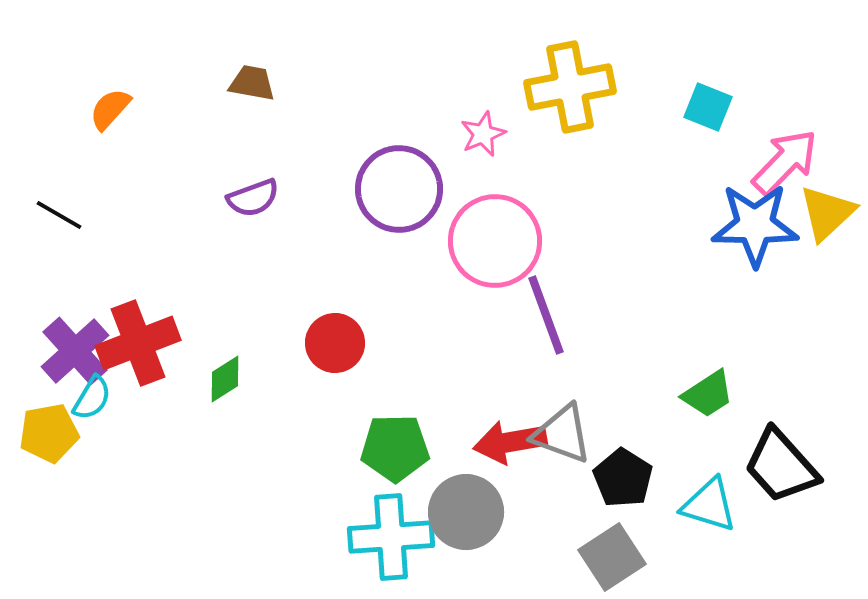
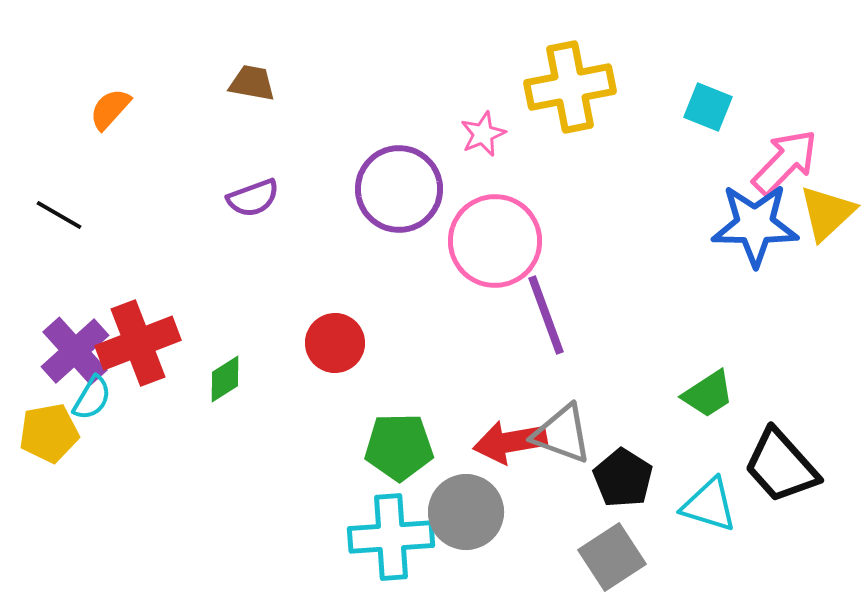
green pentagon: moved 4 px right, 1 px up
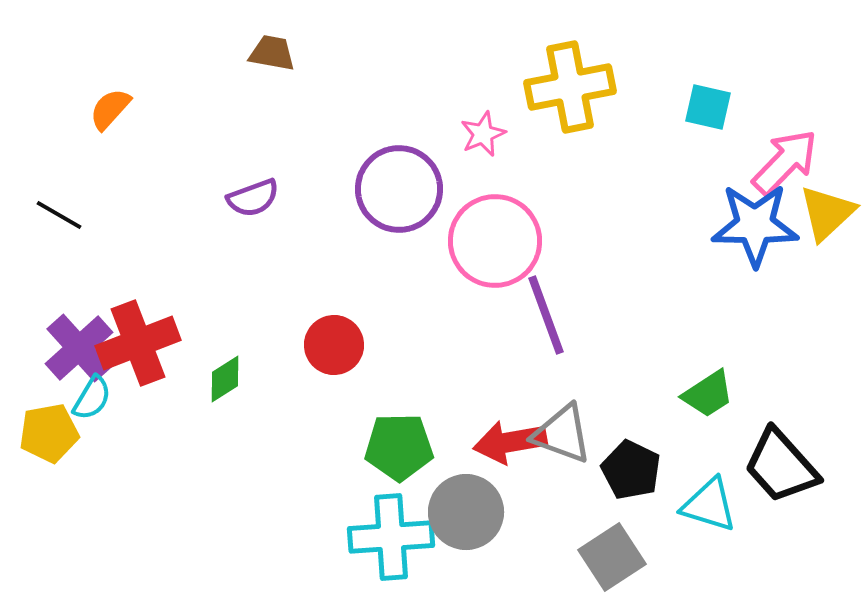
brown trapezoid: moved 20 px right, 30 px up
cyan square: rotated 9 degrees counterclockwise
red circle: moved 1 px left, 2 px down
purple cross: moved 4 px right, 3 px up
black pentagon: moved 8 px right, 8 px up; rotated 6 degrees counterclockwise
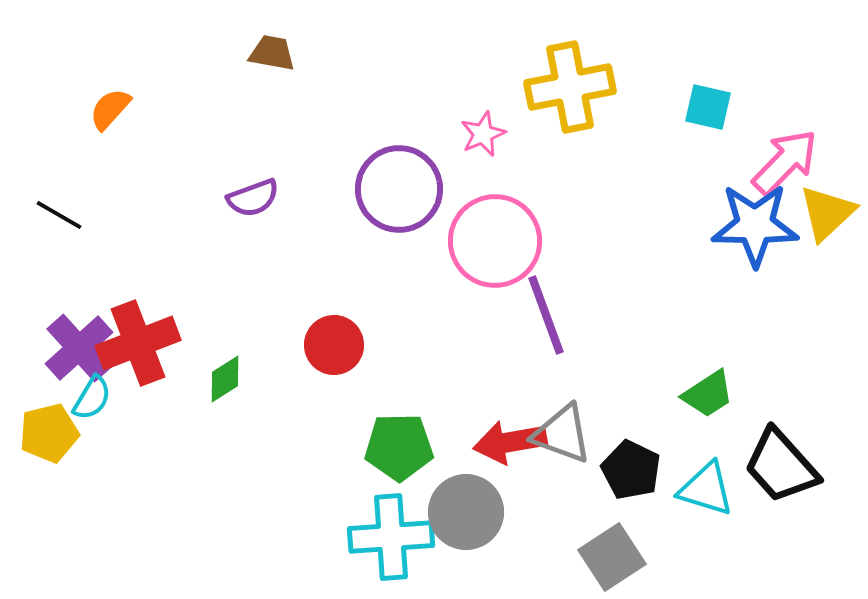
yellow pentagon: rotated 4 degrees counterclockwise
cyan triangle: moved 3 px left, 16 px up
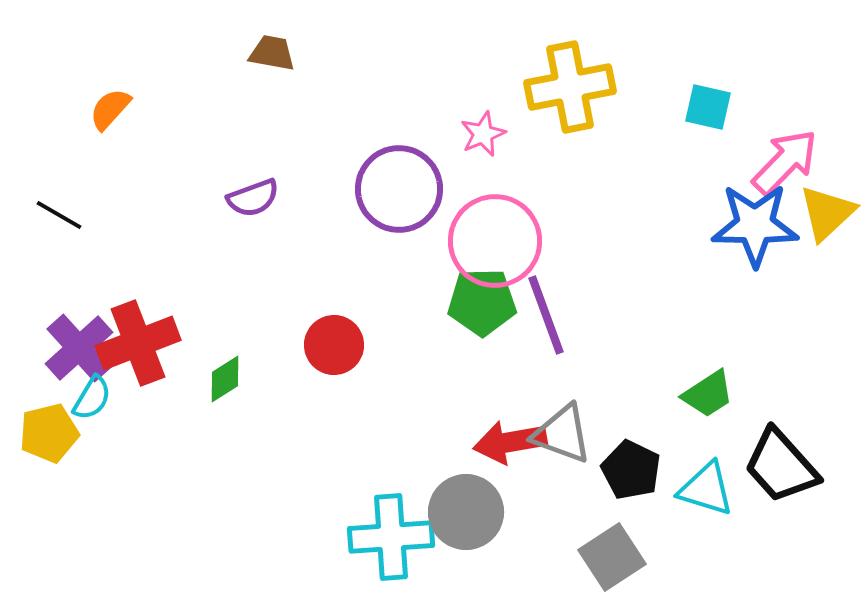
green pentagon: moved 83 px right, 145 px up
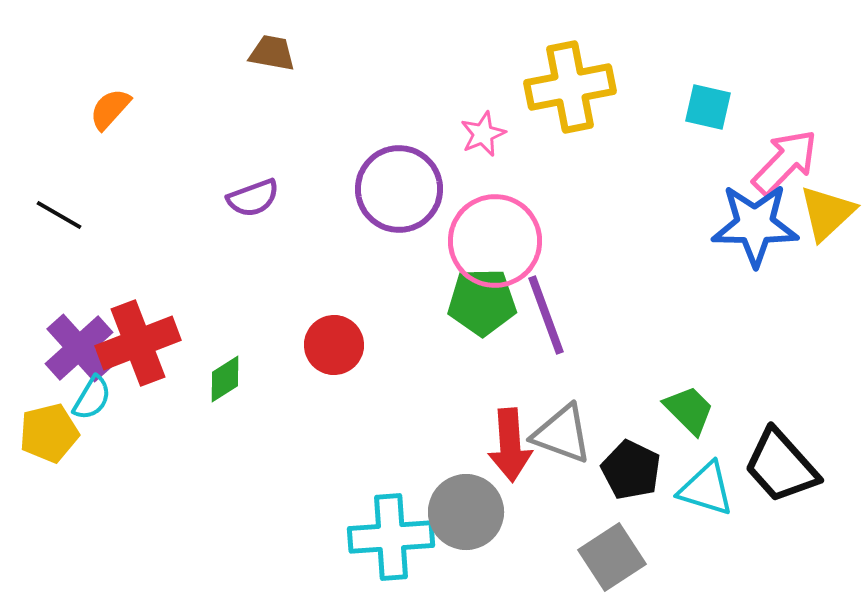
green trapezoid: moved 19 px left, 16 px down; rotated 102 degrees counterclockwise
red arrow: moved 3 px down; rotated 84 degrees counterclockwise
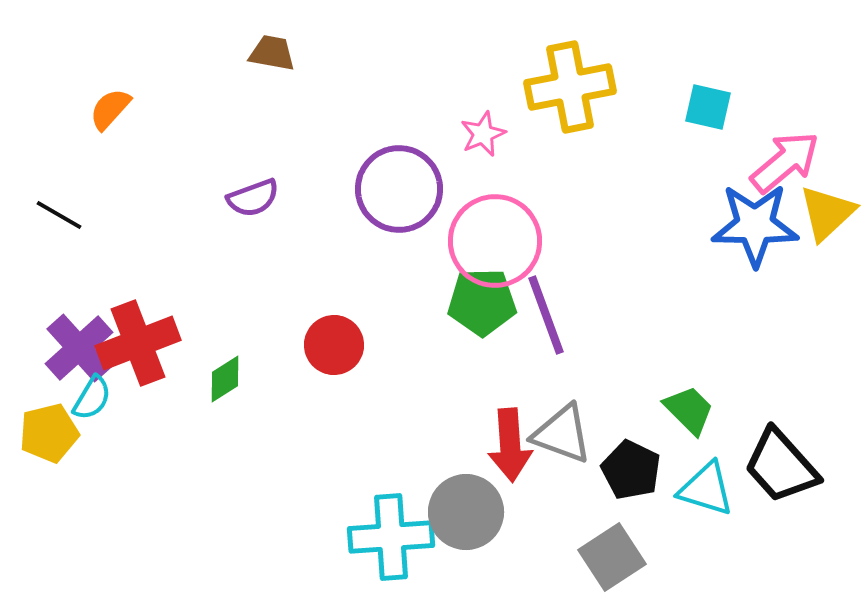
pink arrow: rotated 6 degrees clockwise
